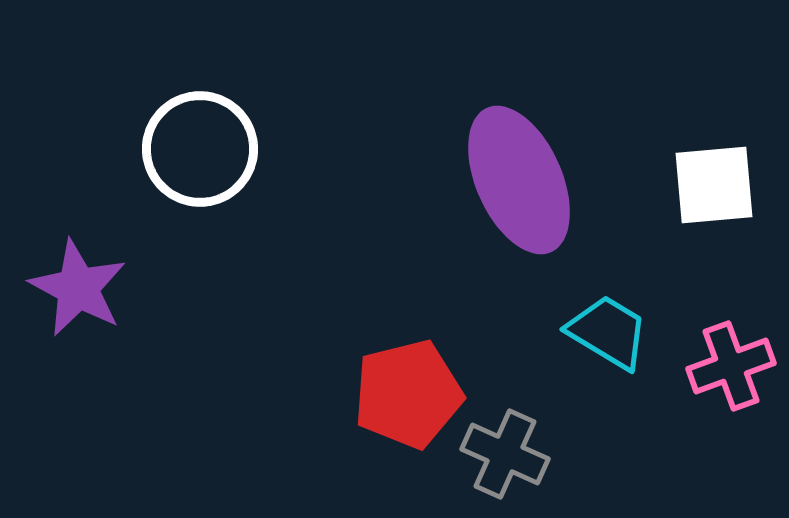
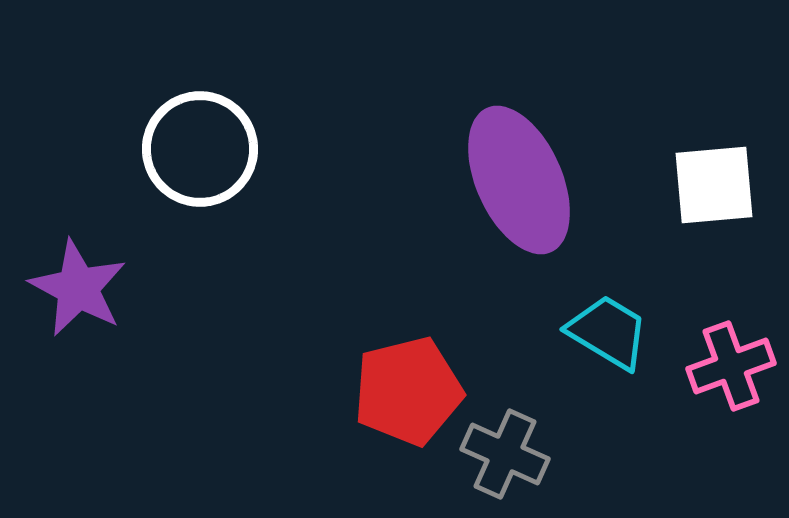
red pentagon: moved 3 px up
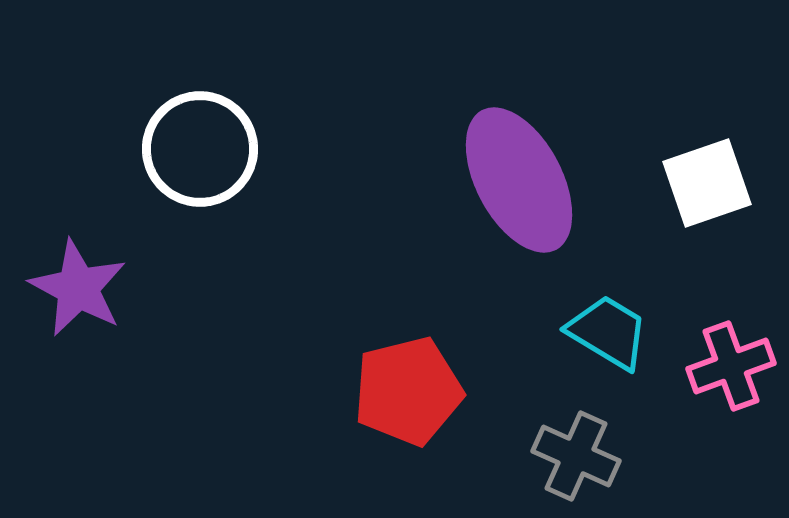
purple ellipse: rotated 4 degrees counterclockwise
white square: moved 7 px left, 2 px up; rotated 14 degrees counterclockwise
gray cross: moved 71 px right, 2 px down
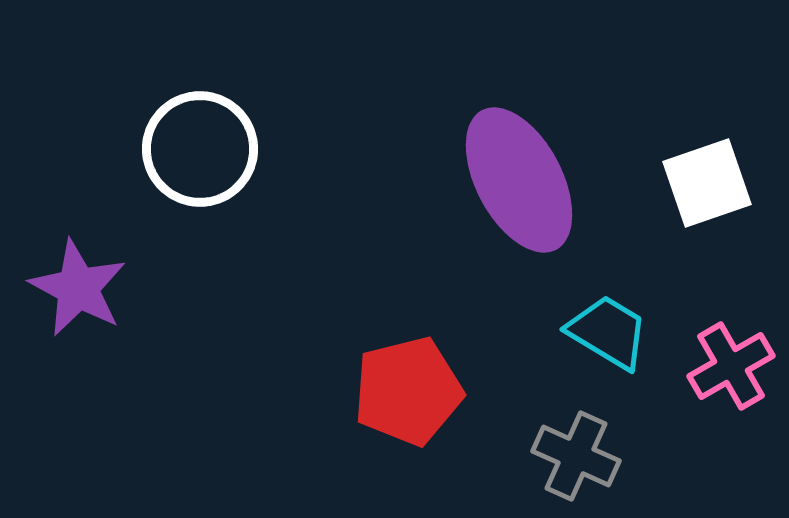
pink cross: rotated 10 degrees counterclockwise
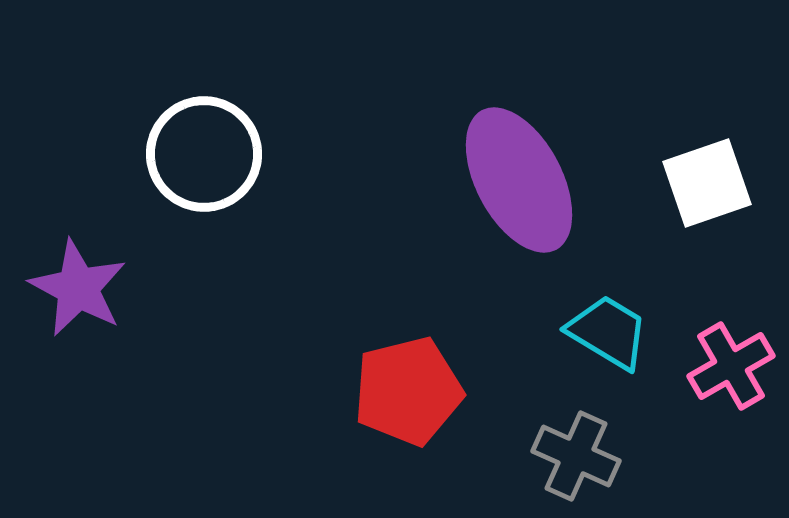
white circle: moved 4 px right, 5 px down
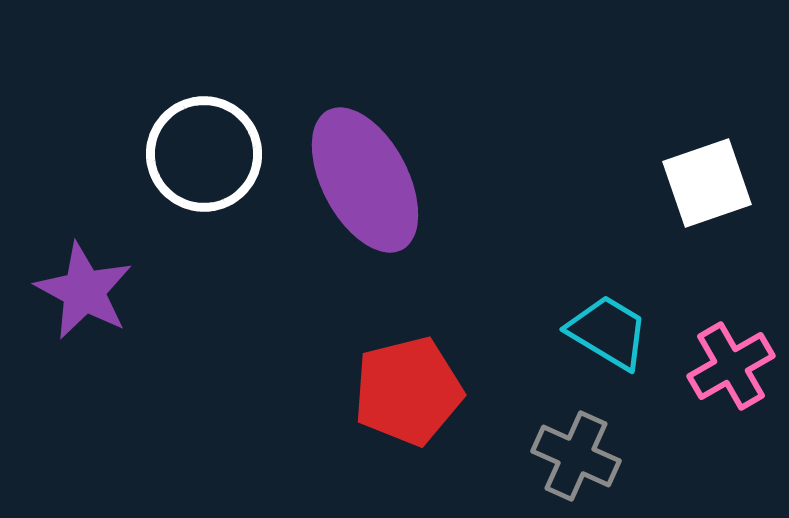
purple ellipse: moved 154 px left
purple star: moved 6 px right, 3 px down
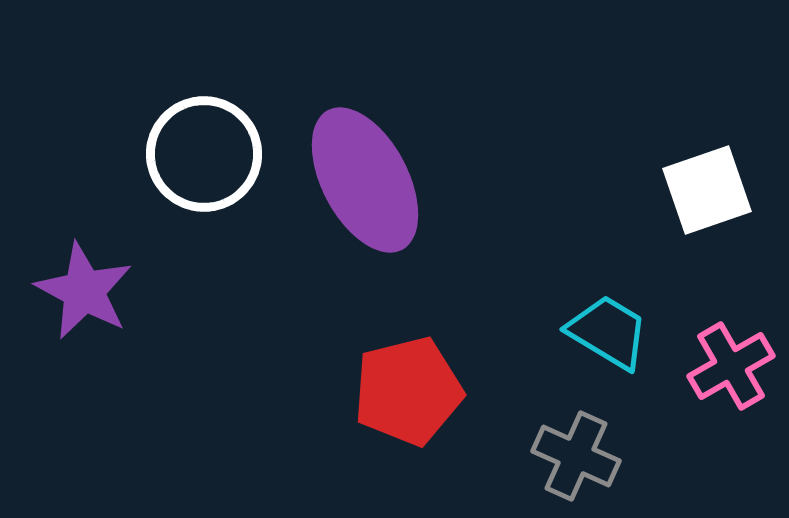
white square: moved 7 px down
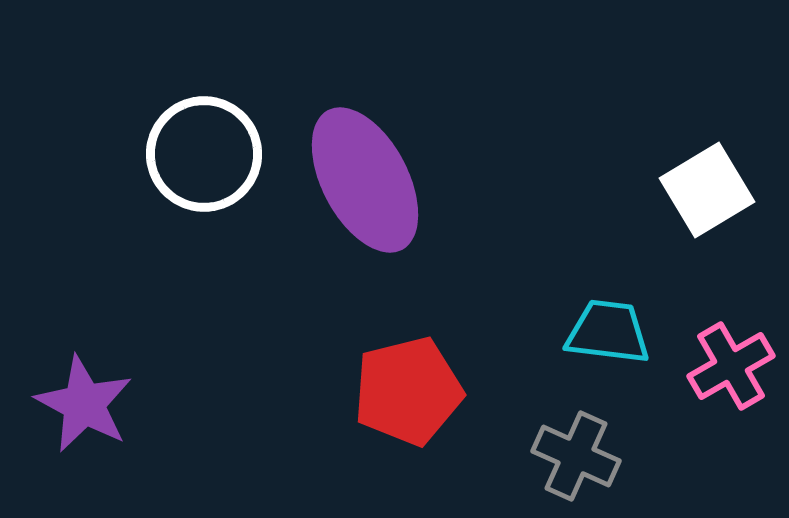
white square: rotated 12 degrees counterclockwise
purple star: moved 113 px down
cyan trapezoid: rotated 24 degrees counterclockwise
